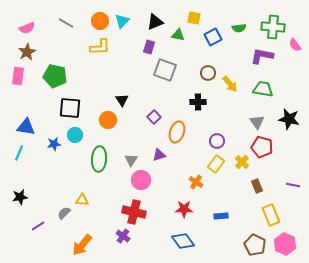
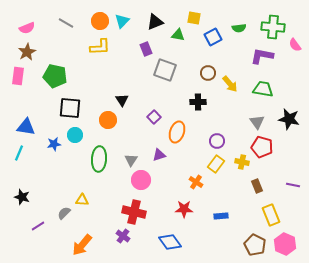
purple rectangle at (149, 47): moved 3 px left, 2 px down; rotated 40 degrees counterclockwise
yellow cross at (242, 162): rotated 32 degrees counterclockwise
black star at (20, 197): moved 2 px right; rotated 28 degrees clockwise
blue diamond at (183, 241): moved 13 px left, 1 px down
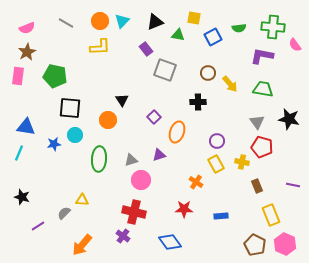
purple rectangle at (146, 49): rotated 16 degrees counterclockwise
gray triangle at (131, 160): rotated 40 degrees clockwise
yellow rectangle at (216, 164): rotated 66 degrees counterclockwise
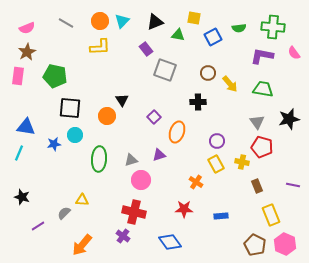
pink semicircle at (295, 45): moved 1 px left, 8 px down
black star at (289, 119): rotated 25 degrees counterclockwise
orange circle at (108, 120): moved 1 px left, 4 px up
